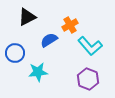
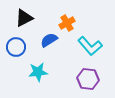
black triangle: moved 3 px left, 1 px down
orange cross: moved 3 px left, 2 px up
blue circle: moved 1 px right, 6 px up
purple hexagon: rotated 15 degrees counterclockwise
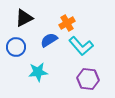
cyan L-shape: moved 9 px left
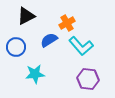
black triangle: moved 2 px right, 2 px up
cyan star: moved 3 px left, 2 px down
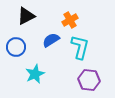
orange cross: moved 3 px right, 3 px up
blue semicircle: moved 2 px right
cyan L-shape: moved 1 px left, 1 px down; rotated 125 degrees counterclockwise
cyan star: rotated 18 degrees counterclockwise
purple hexagon: moved 1 px right, 1 px down
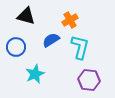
black triangle: rotated 42 degrees clockwise
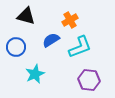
cyan L-shape: rotated 55 degrees clockwise
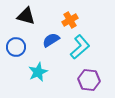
cyan L-shape: rotated 20 degrees counterclockwise
cyan star: moved 3 px right, 2 px up
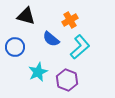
blue semicircle: moved 1 px up; rotated 108 degrees counterclockwise
blue circle: moved 1 px left
purple hexagon: moved 22 px left; rotated 15 degrees clockwise
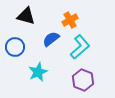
blue semicircle: rotated 102 degrees clockwise
purple hexagon: moved 16 px right
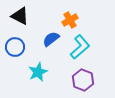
black triangle: moved 6 px left; rotated 12 degrees clockwise
